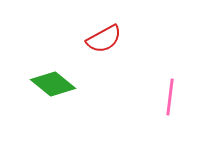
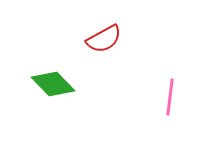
green diamond: rotated 6 degrees clockwise
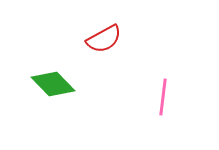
pink line: moved 7 px left
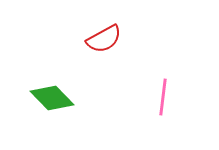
green diamond: moved 1 px left, 14 px down
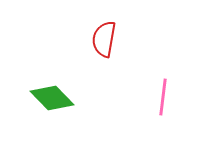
red semicircle: rotated 129 degrees clockwise
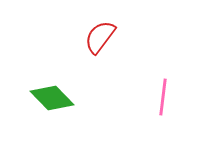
red semicircle: moved 4 px left, 2 px up; rotated 27 degrees clockwise
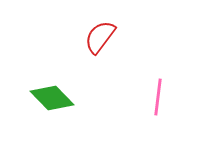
pink line: moved 5 px left
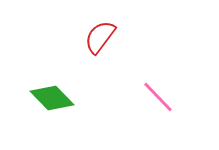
pink line: rotated 51 degrees counterclockwise
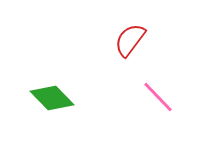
red semicircle: moved 30 px right, 3 px down
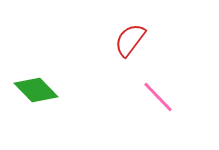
green diamond: moved 16 px left, 8 px up
